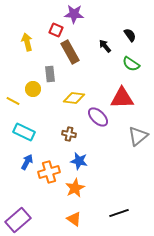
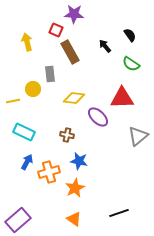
yellow line: rotated 40 degrees counterclockwise
brown cross: moved 2 px left, 1 px down
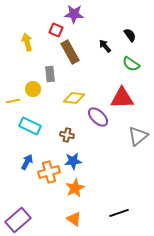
cyan rectangle: moved 6 px right, 6 px up
blue star: moved 6 px left; rotated 18 degrees counterclockwise
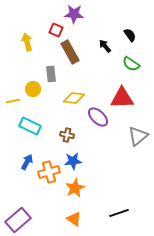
gray rectangle: moved 1 px right
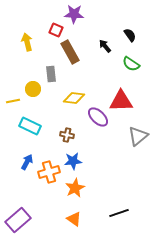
red triangle: moved 1 px left, 3 px down
